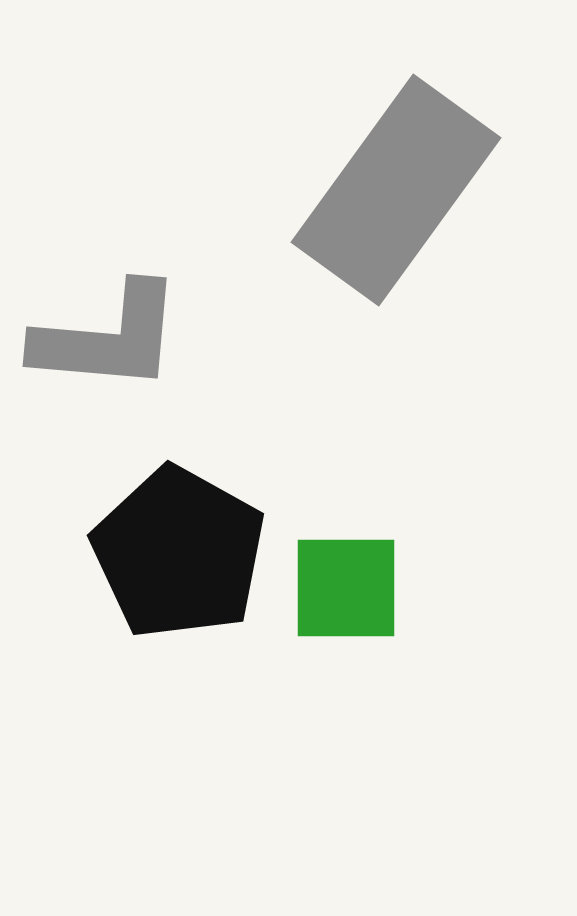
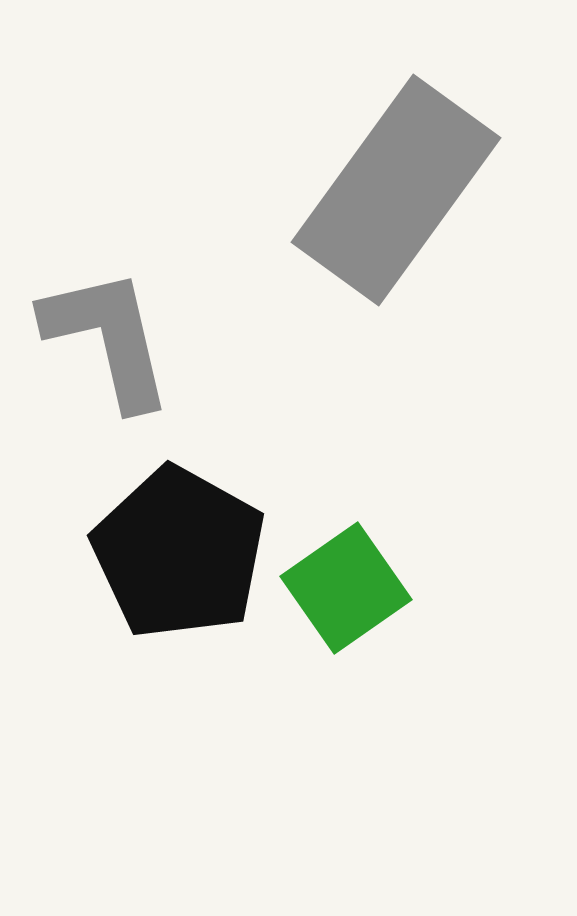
gray L-shape: rotated 108 degrees counterclockwise
green square: rotated 35 degrees counterclockwise
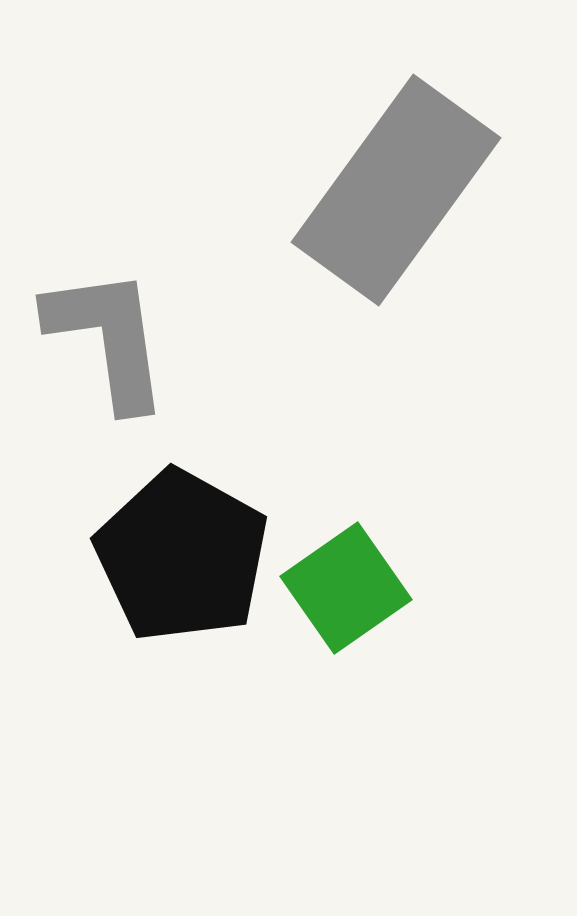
gray L-shape: rotated 5 degrees clockwise
black pentagon: moved 3 px right, 3 px down
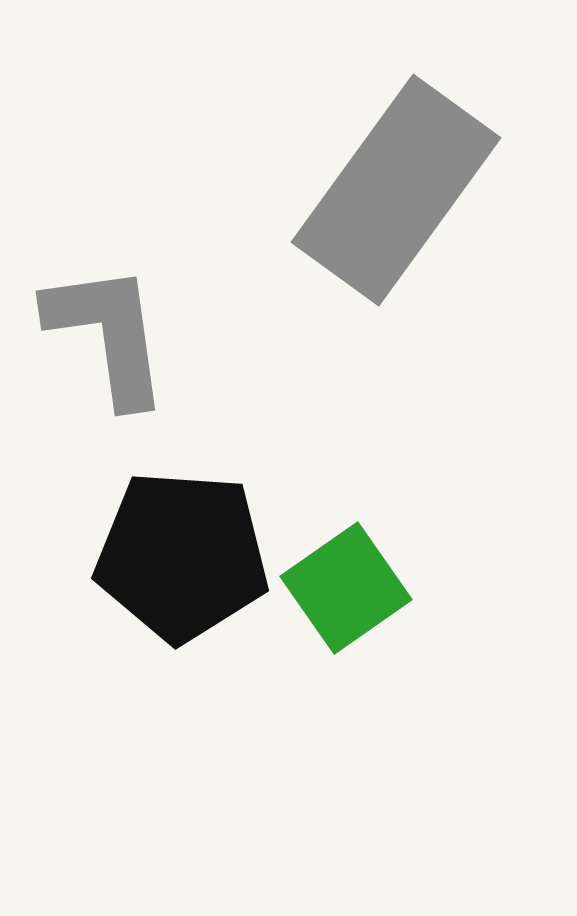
gray L-shape: moved 4 px up
black pentagon: rotated 25 degrees counterclockwise
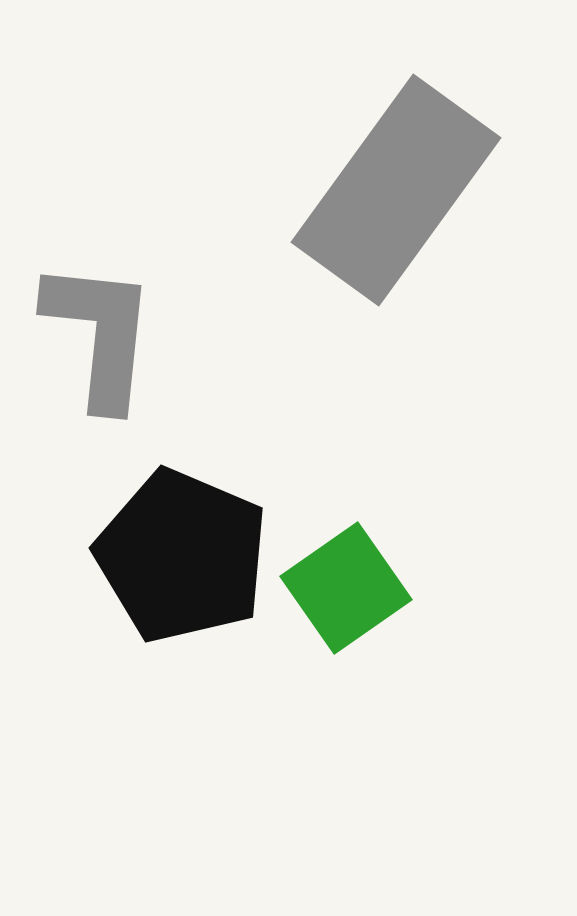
gray L-shape: moved 8 px left; rotated 14 degrees clockwise
black pentagon: rotated 19 degrees clockwise
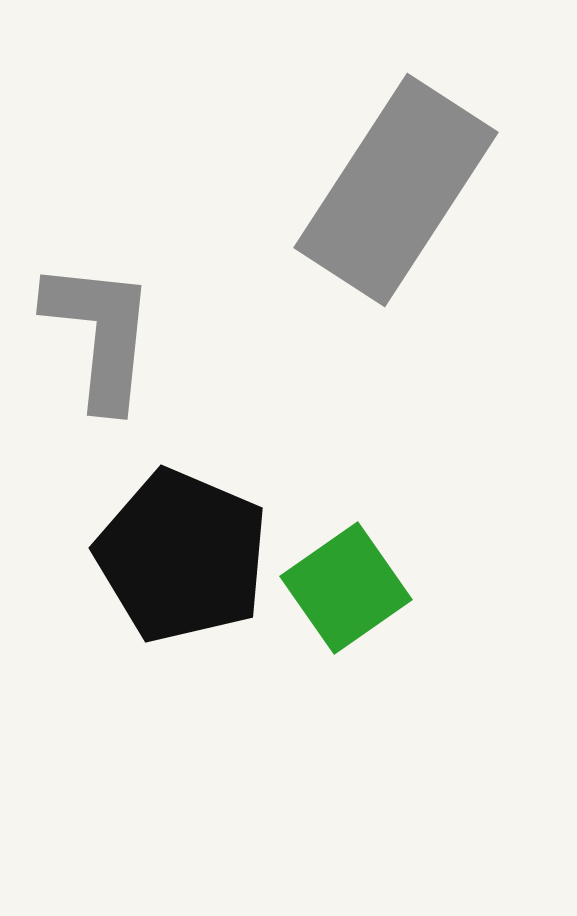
gray rectangle: rotated 3 degrees counterclockwise
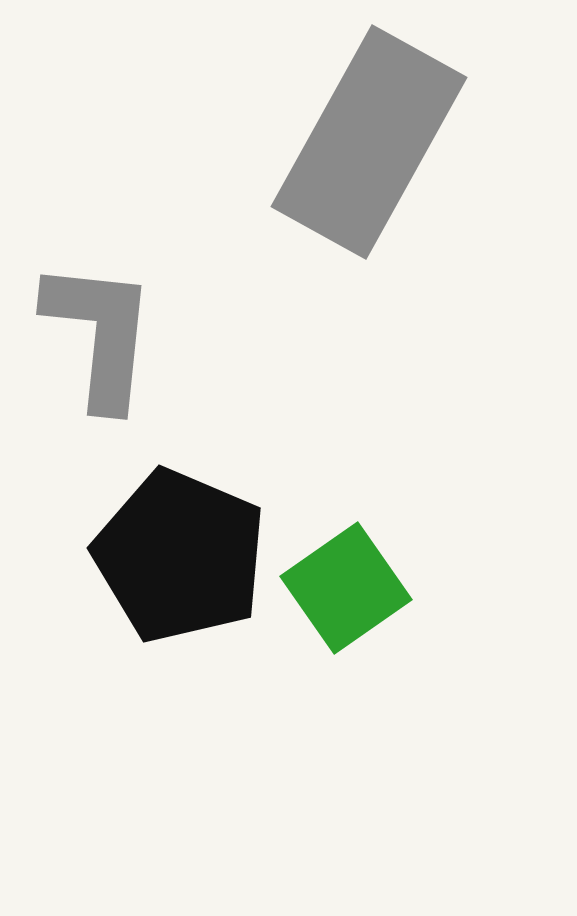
gray rectangle: moved 27 px left, 48 px up; rotated 4 degrees counterclockwise
black pentagon: moved 2 px left
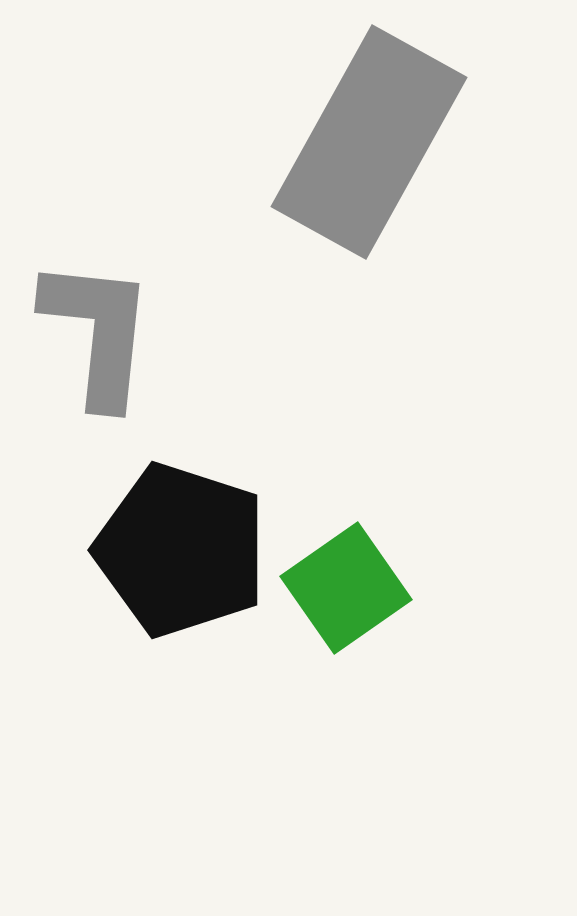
gray L-shape: moved 2 px left, 2 px up
black pentagon: moved 1 px right, 6 px up; rotated 5 degrees counterclockwise
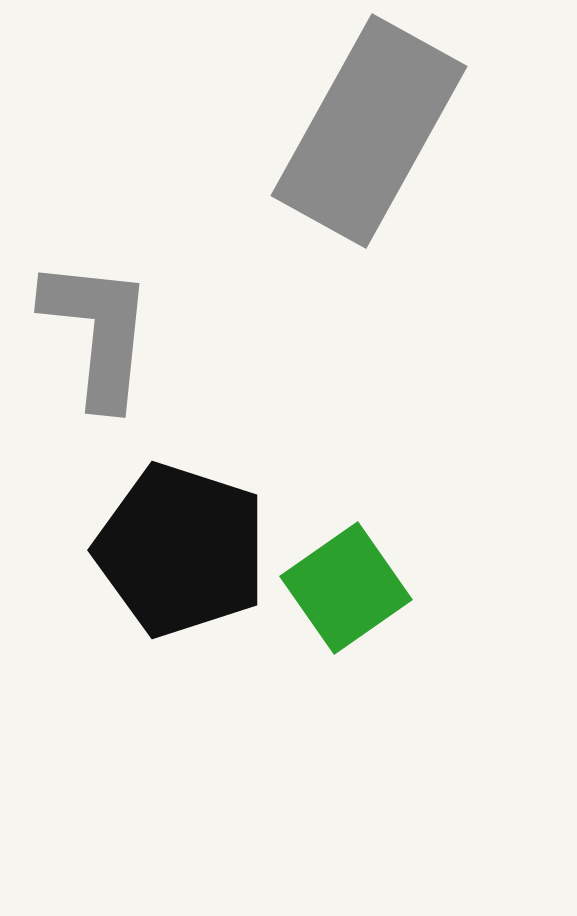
gray rectangle: moved 11 px up
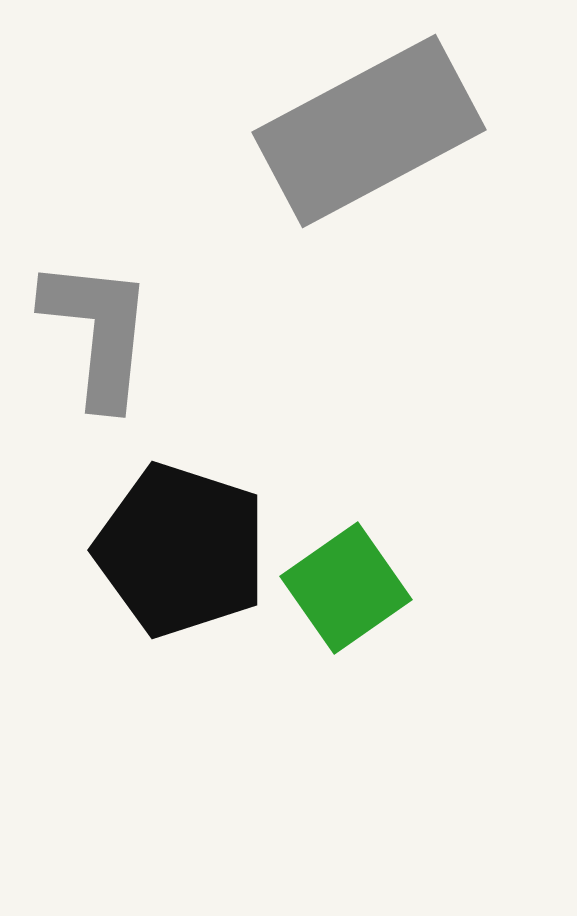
gray rectangle: rotated 33 degrees clockwise
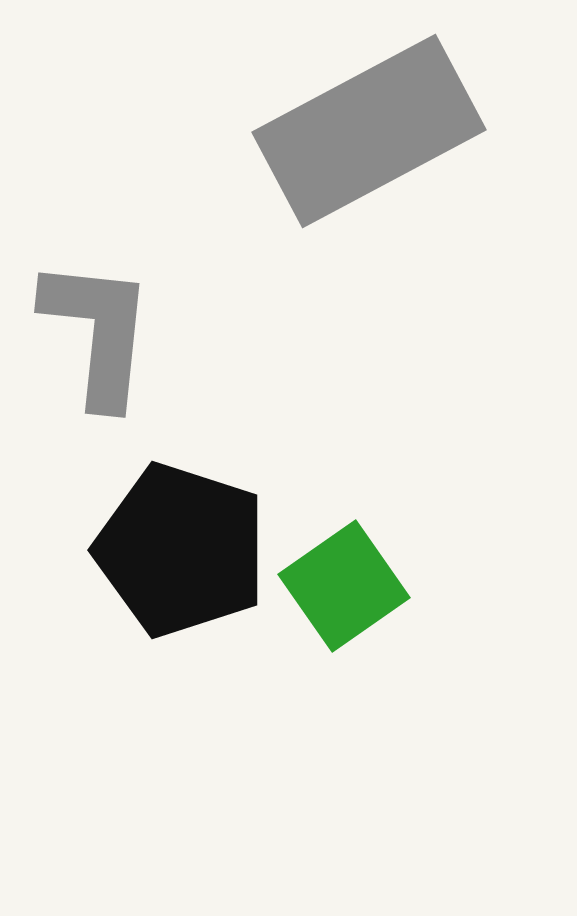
green square: moved 2 px left, 2 px up
